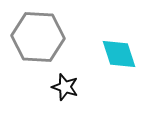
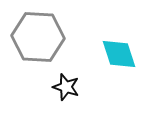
black star: moved 1 px right
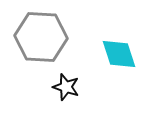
gray hexagon: moved 3 px right
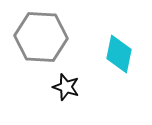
cyan diamond: rotated 30 degrees clockwise
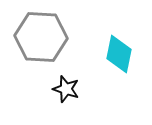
black star: moved 2 px down
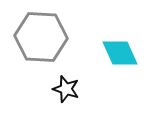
cyan diamond: moved 1 px right, 1 px up; rotated 36 degrees counterclockwise
